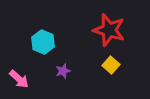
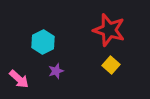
cyan hexagon: rotated 10 degrees clockwise
purple star: moved 7 px left
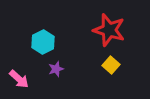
purple star: moved 2 px up
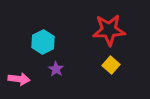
red star: rotated 20 degrees counterclockwise
purple star: rotated 21 degrees counterclockwise
pink arrow: rotated 35 degrees counterclockwise
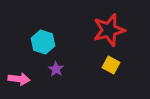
red star: rotated 12 degrees counterclockwise
cyan hexagon: rotated 15 degrees counterclockwise
yellow square: rotated 12 degrees counterclockwise
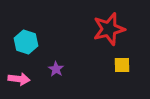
red star: moved 1 px up
cyan hexagon: moved 17 px left
yellow square: moved 11 px right; rotated 30 degrees counterclockwise
